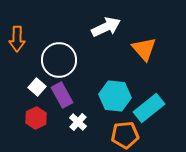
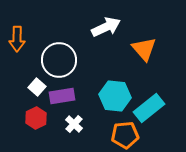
purple rectangle: moved 1 px down; rotated 70 degrees counterclockwise
white cross: moved 4 px left, 2 px down
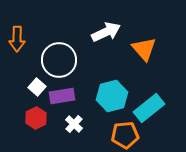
white arrow: moved 5 px down
cyan hexagon: moved 3 px left; rotated 20 degrees counterclockwise
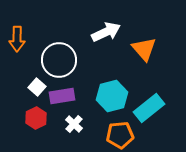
orange pentagon: moved 5 px left
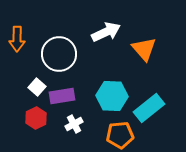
white circle: moved 6 px up
cyan hexagon: rotated 16 degrees clockwise
white cross: rotated 18 degrees clockwise
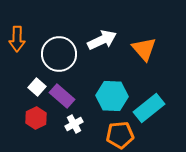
white arrow: moved 4 px left, 8 px down
purple rectangle: rotated 50 degrees clockwise
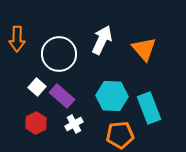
white arrow: rotated 40 degrees counterclockwise
cyan rectangle: rotated 72 degrees counterclockwise
red hexagon: moved 5 px down
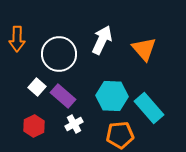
purple rectangle: moved 1 px right
cyan rectangle: rotated 20 degrees counterclockwise
red hexagon: moved 2 px left, 3 px down
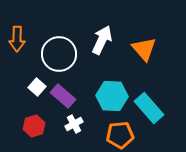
red hexagon: rotated 10 degrees clockwise
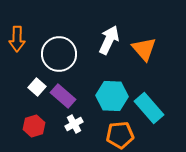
white arrow: moved 7 px right
